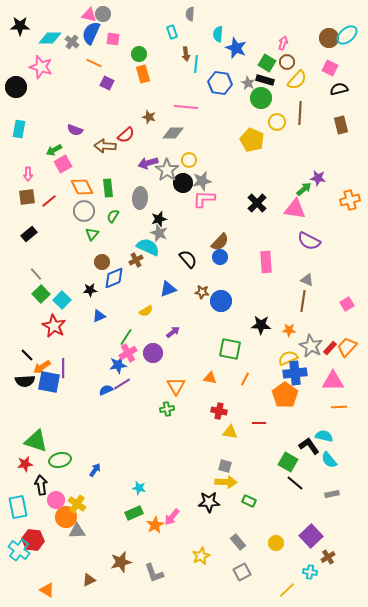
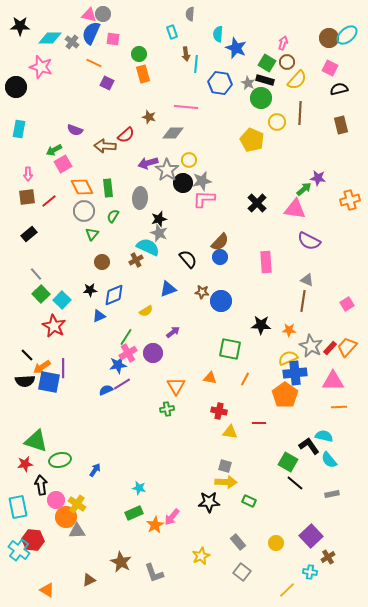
blue diamond at (114, 278): moved 17 px down
brown star at (121, 562): rotated 30 degrees counterclockwise
gray square at (242, 572): rotated 24 degrees counterclockwise
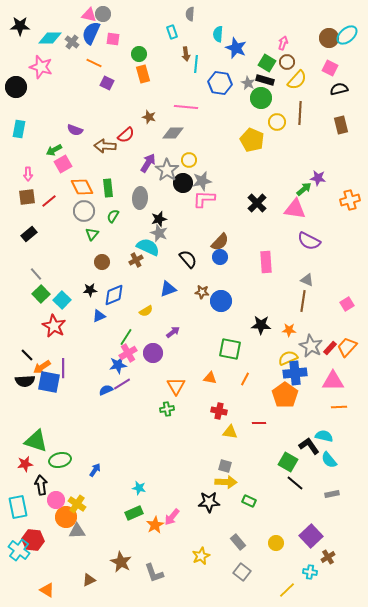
purple arrow at (148, 163): rotated 138 degrees clockwise
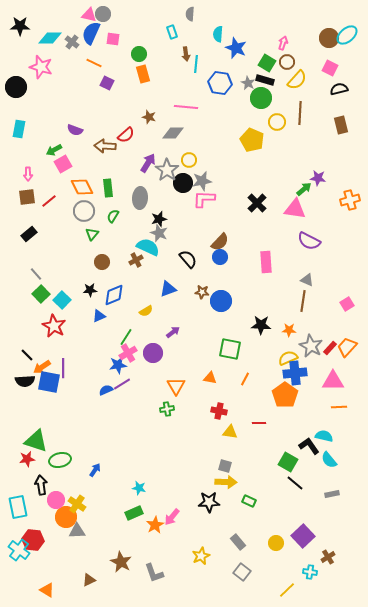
red star at (25, 464): moved 2 px right, 5 px up
purple square at (311, 536): moved 8 px left
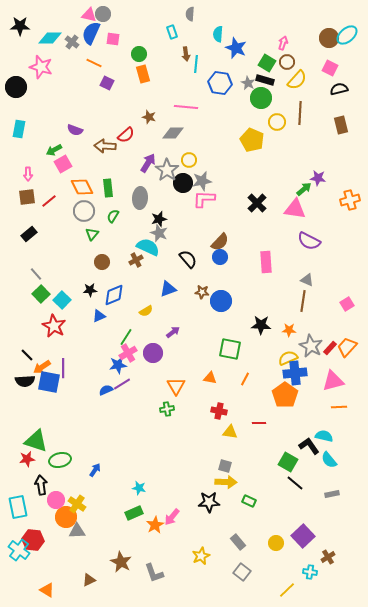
pink triangle at (333, 381): rotated 15 degrees counterclockwise
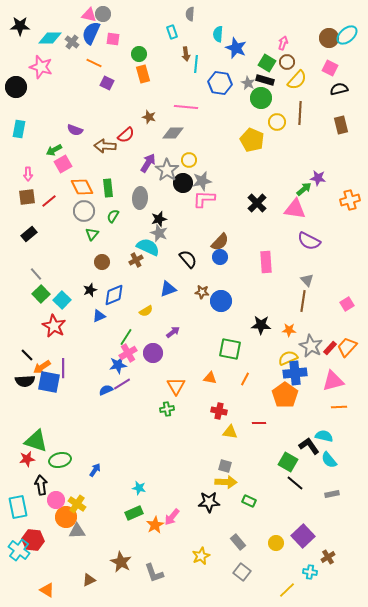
gray triangle at (307, 280): rotated 24 degrees clockwise
black star at (90, 290): rotated 16 degrees counterclockwise
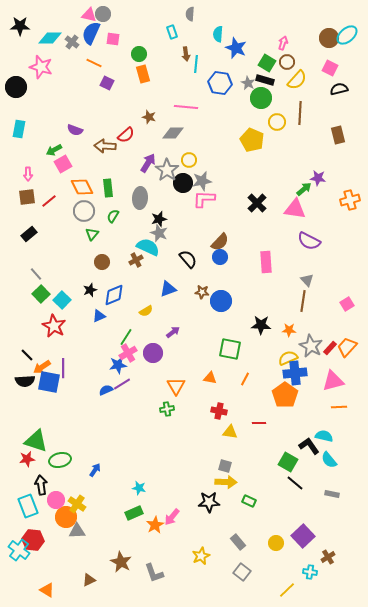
brown rectangle at (341, 125): moved 3 px left, 10 px down
gray rectangle at (332, 494): rotated 24 degrees clockwise
cyan rectangle at (18, 507): moved 10 px right, 1 px up; rotated 10 degrees counterclockwise
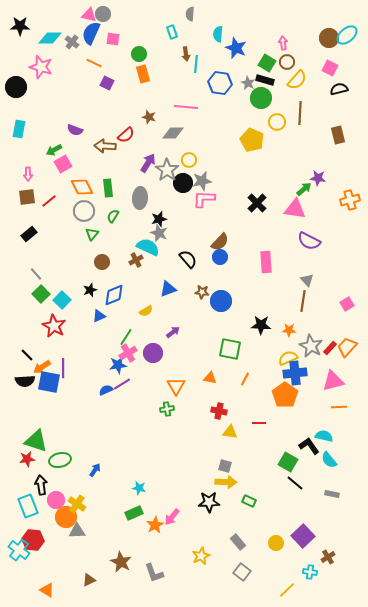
pink arrow at (283, 43): rotated 24 degrees counterclockwise
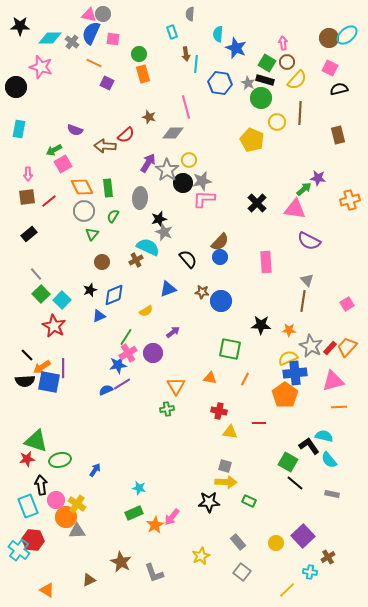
pink line at (186, 107): rotated 70 degrees clockwise
gray star at (159, 233): moved 5 px right, 1 px up
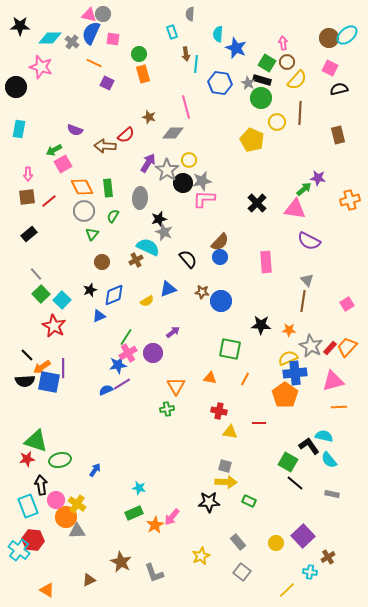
black rectangle at (265, 80): moved 3 px left
yellow semicircle at (146, 311): moved 1 px right, 10 px up
